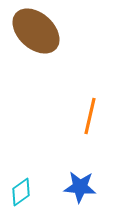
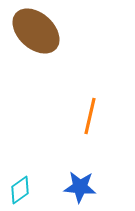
cyan diamond: moved 1 px left, 2 px up
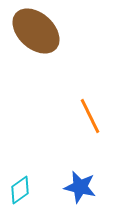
orange line: rotated 39 degrees counterclockwise
blue star: rotated 8 degrees clockwise
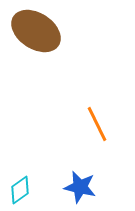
brown ellipse: rotated 9 degrees counterclockwise
orange line: moved 7 px right, 8 px down
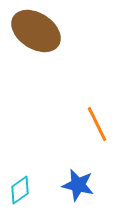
blue star: moved 2 px left, 2 px up
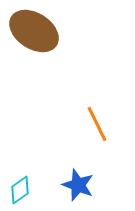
brown ellipse: moved 2 px left
blue star: rotated 8 degrees clockwise
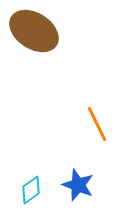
cyan diamond: moved 11 px right
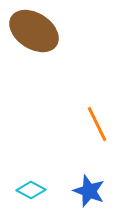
blue star: moved 11 px right, 6 px down
cyan diamond: rotated 64 degrees clockwise
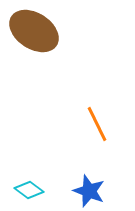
cyan diamond: moved 2 px left; rotated 8 degrees clockwise
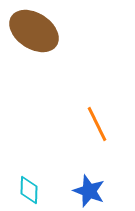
cyan diamond: rotated 56 degrees clockwise
